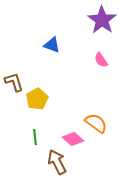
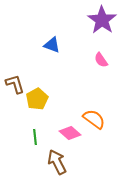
brown L-shape: moved 1 px right, 2 px down
orange semicircle: moved 2 px left, 4 px up
pink diamond: moved 3 px left, 6 px up
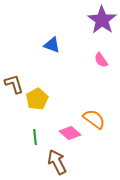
brown L-shape: moved 1 px left
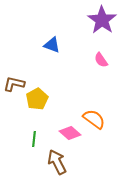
brown L-shape: rotated 60 degrees counterclockwise
green line: moved 1 px left, 2 px down; rotated 14 degrees clockwise
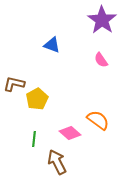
orange semicircle: moved 4 px right, 1 px down
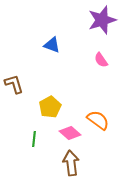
purple star: rotated 20 degrees clockwise
brown L-shape: rotated 60 degrees clockwise
yellow pentagon: moved 13 px right, 8 px down
brown arrow: moved 14 px right, 1 px down; rotated 20 degrees clockwise
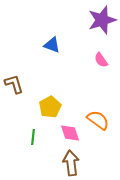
pink diamond: rotated 30 degrees clockwise
green line: moved 1 px left, 2 px up
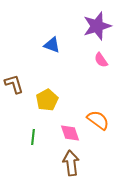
purple star: moved 5 px left, 6 px down
yellow pentagon: moved 3 px left, 7 px up
